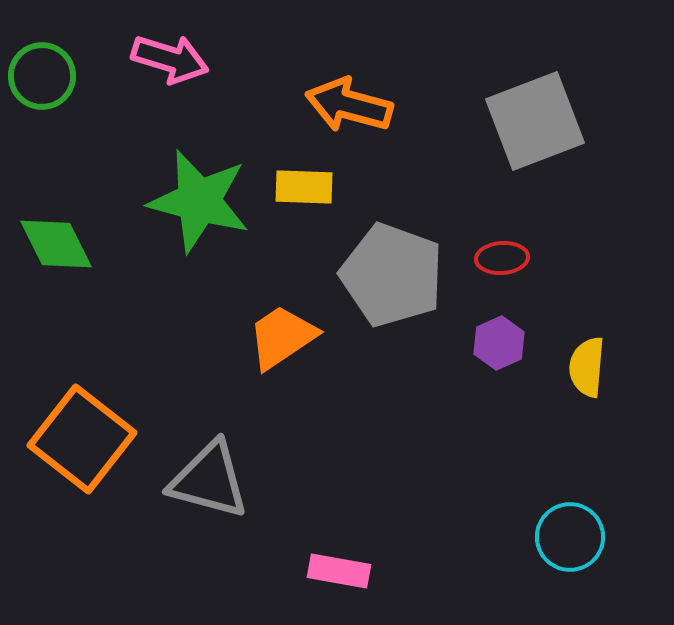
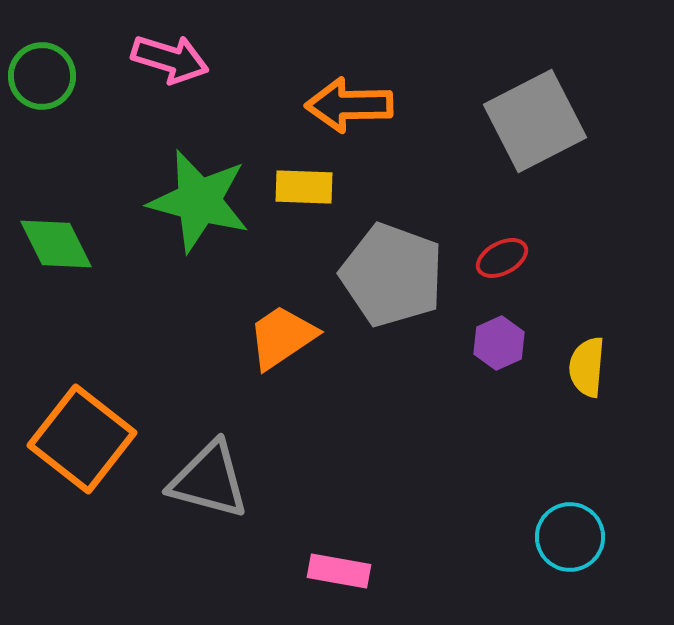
orange arrow: rotated 16 degrees counterclockwise
gray square: rotated 6 degrees counterclockwise
red ellipse: rotated 24 degrees counterclockwise
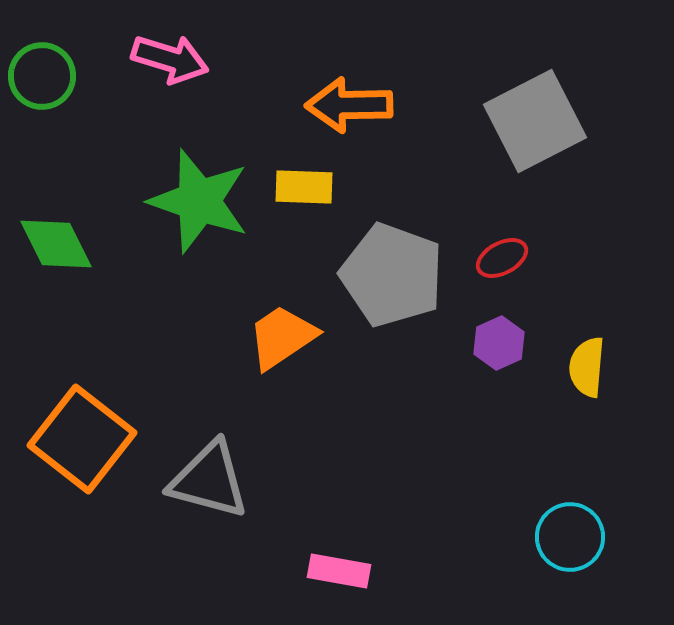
green star: rotated 4 degrees clockwise
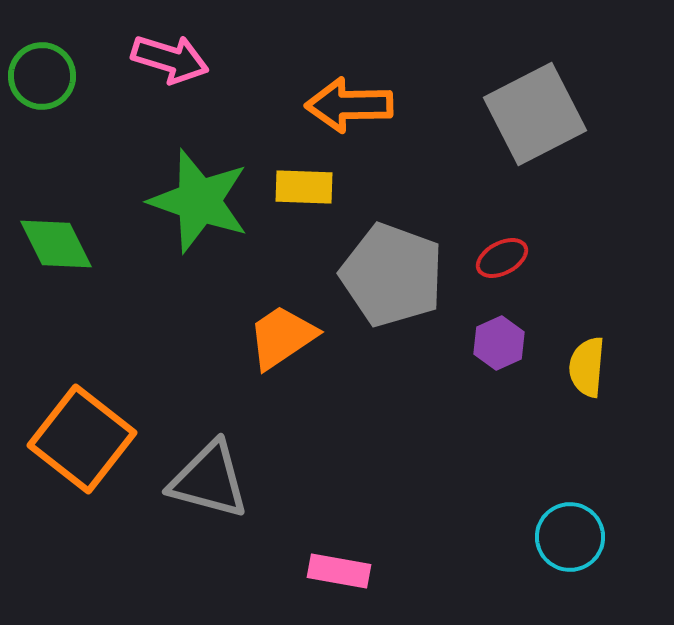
gray square: moved 7 px up
